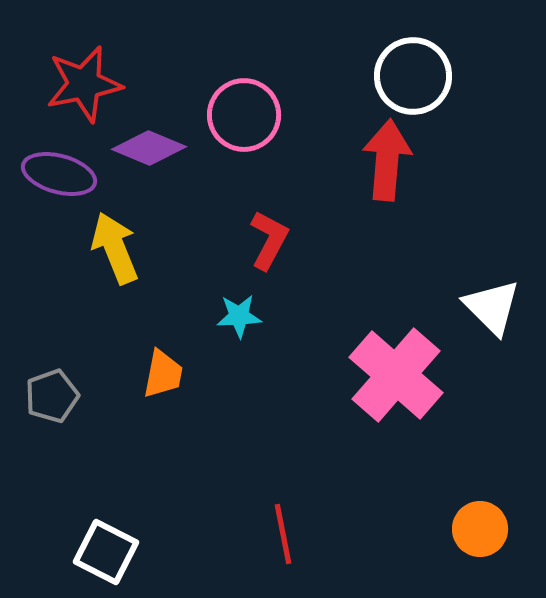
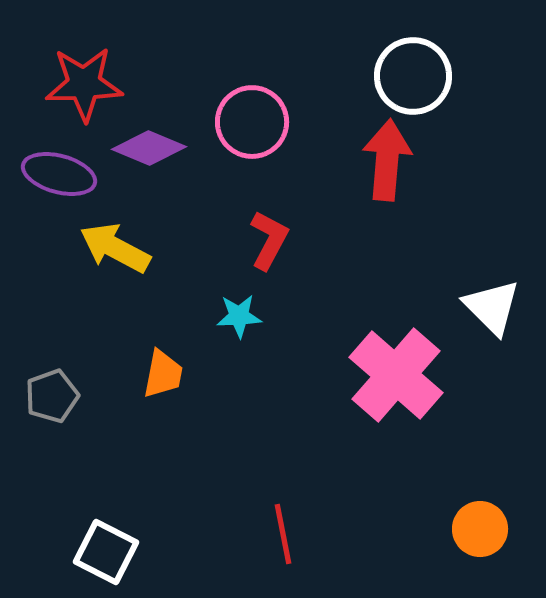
red star: rotated 10 degrees clockwise
pink circle: moved 8 px right, 7 px down
yellow arrow: rotated 40 degrees counterclockwise
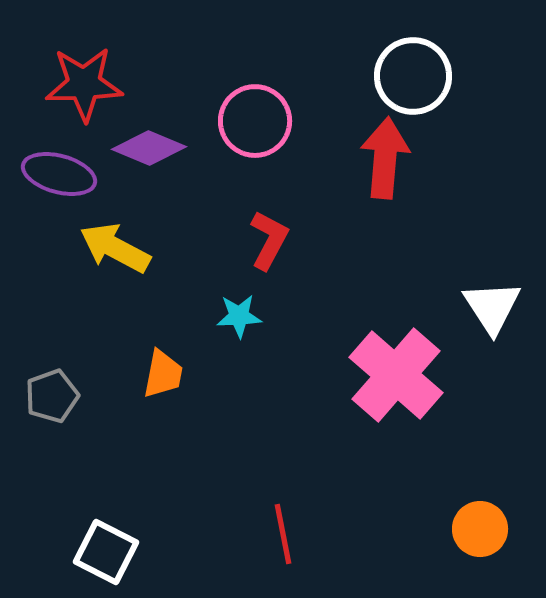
pink circle: moved 3 px right, 1 px up
red arrow: moved 2 px left, 2 px up
white triangle: rotated 12 degrees clockwise
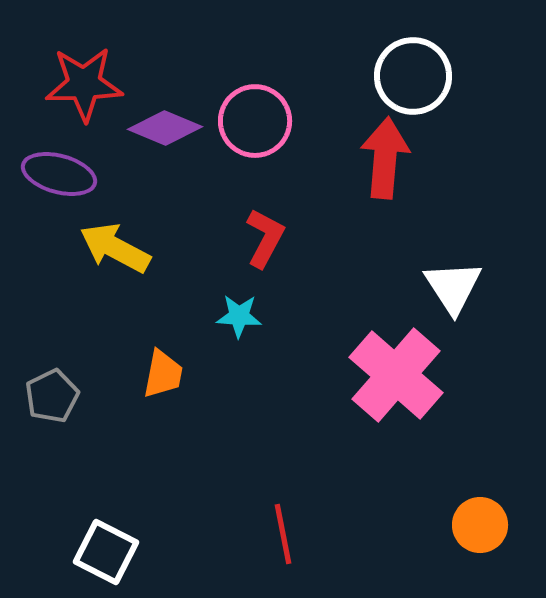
purple diamond: moved 16 px right, 20 px up
red L-shape: moved 4 px left, 2 px up
white triangle: moved 39 px left, 20 px up
cyan star: rotated 6 degrees clockwise
gray pentagon: rotated 6 degrees counterclockwise
orange circle: moved 4 px up
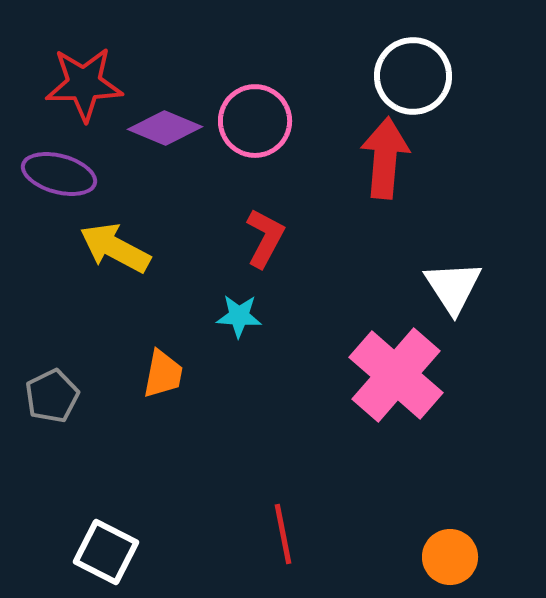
orange circle: moved 30 px left, 32 px down
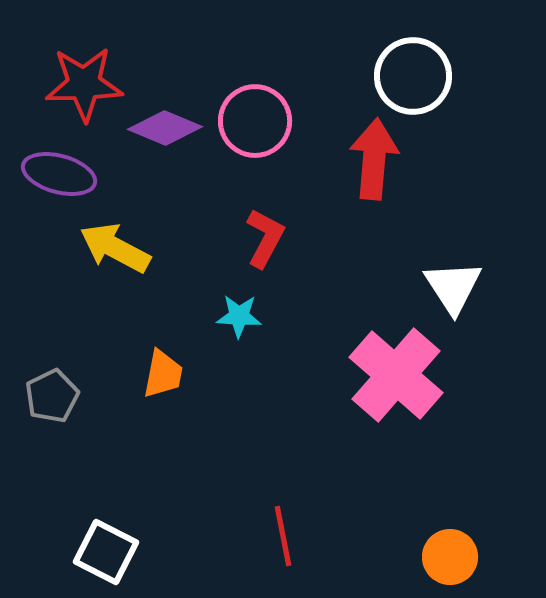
red arrow: moved 11 px left, 1 px down
red line: moved 2 px down
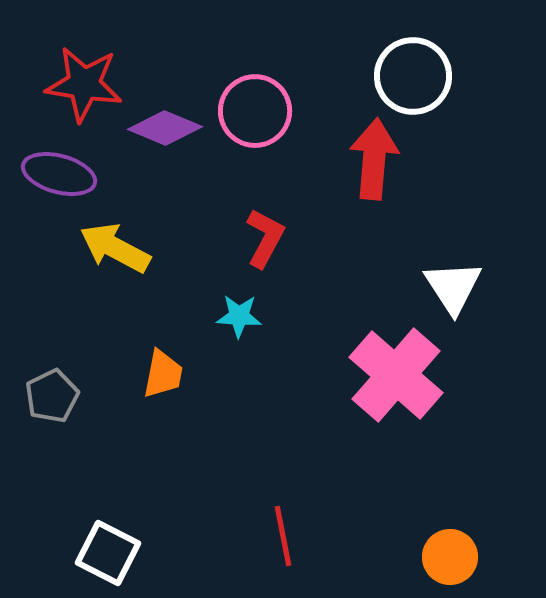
red star: rotated 10 degrees clockwise
pink circle: moved 10 px up
white square: moved 2 px right, 1 px down
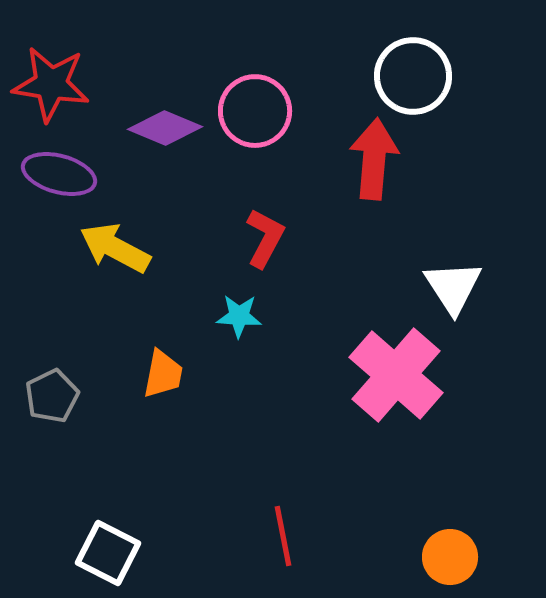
red star: moved 33 px left
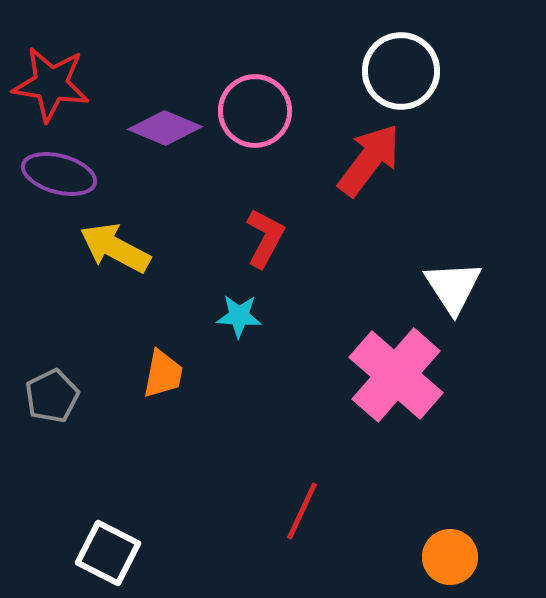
white circle: moved 12 px left, 5 px up
red arrow: moved 5 px left, 1 px down; rotated 32 degrees clockwise
red line: moved 19 px right, 25 px up; rotated 36 degrees clockwise
